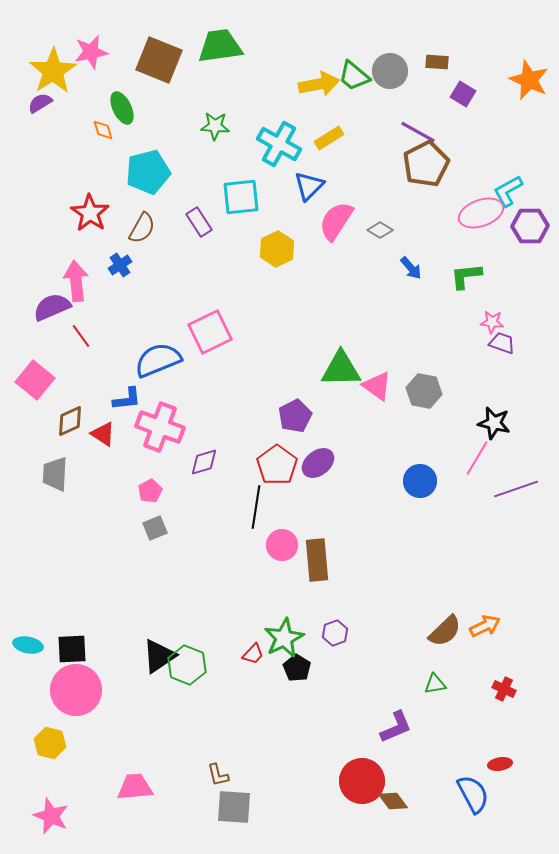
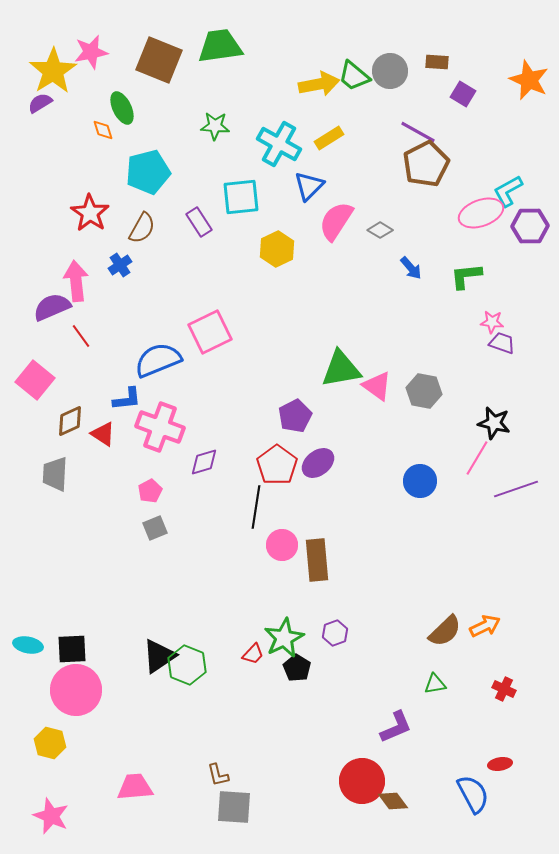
green triangle at (341, 369): rotated 9 degrees counterclockwise
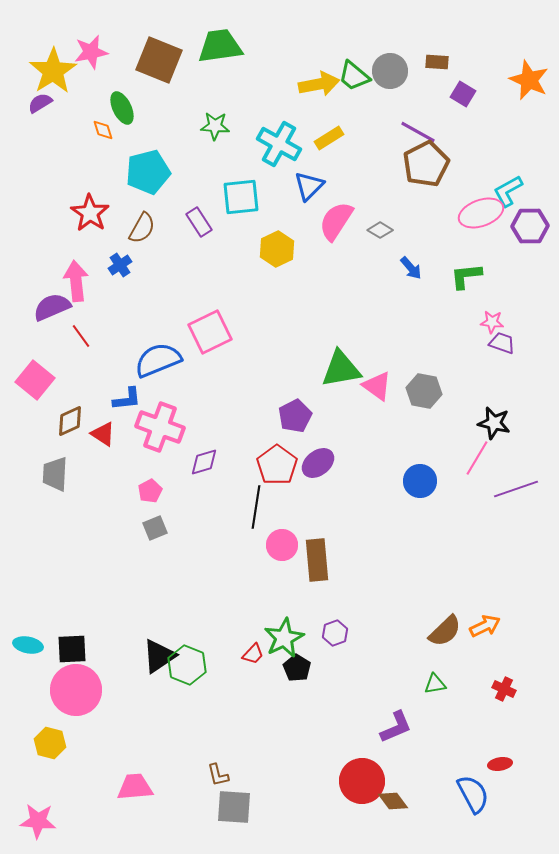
pink star at (51, 816): moved 13 px left, 5 px down; rotated 18 degrees counterclockwise
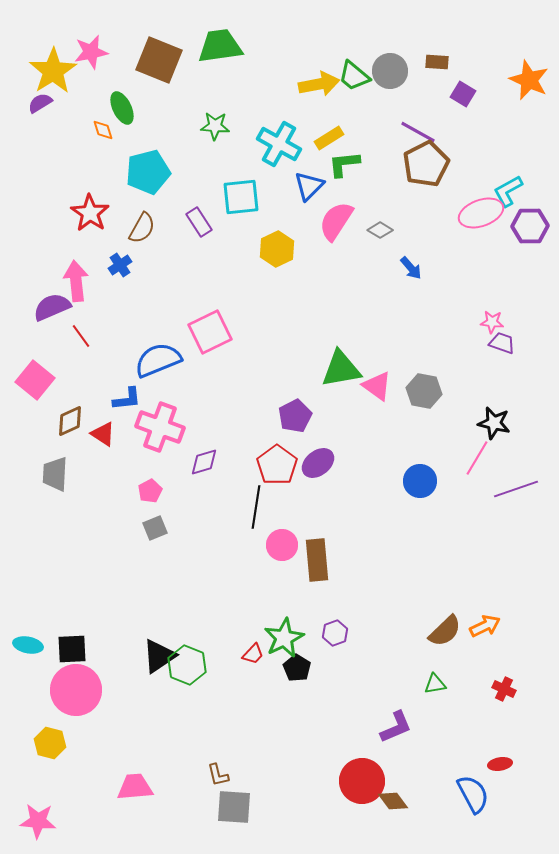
green L-shape at (466, 276): moved 122 px left, 112 px up
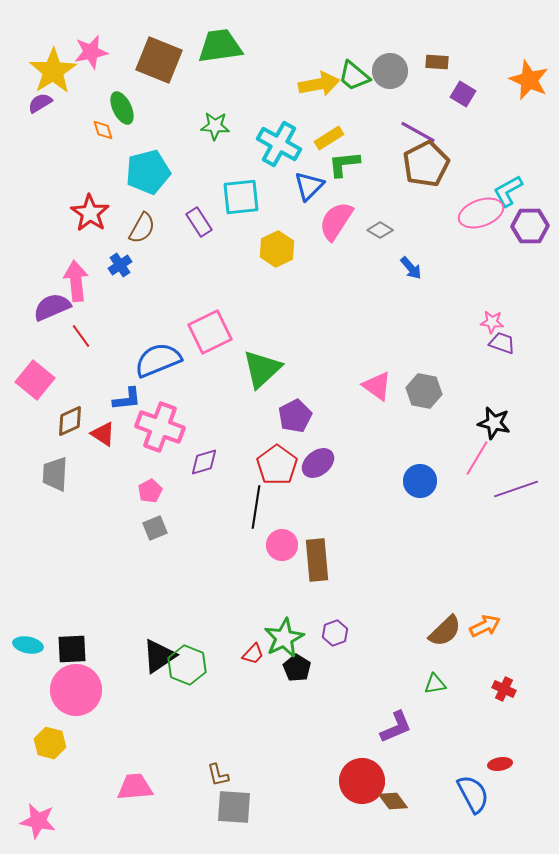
green triangle at (341, 369): moved 79 px left; rotated 33 degrees counterclockwise
pink star at (38, 821): rotated 6 degrees clockwise
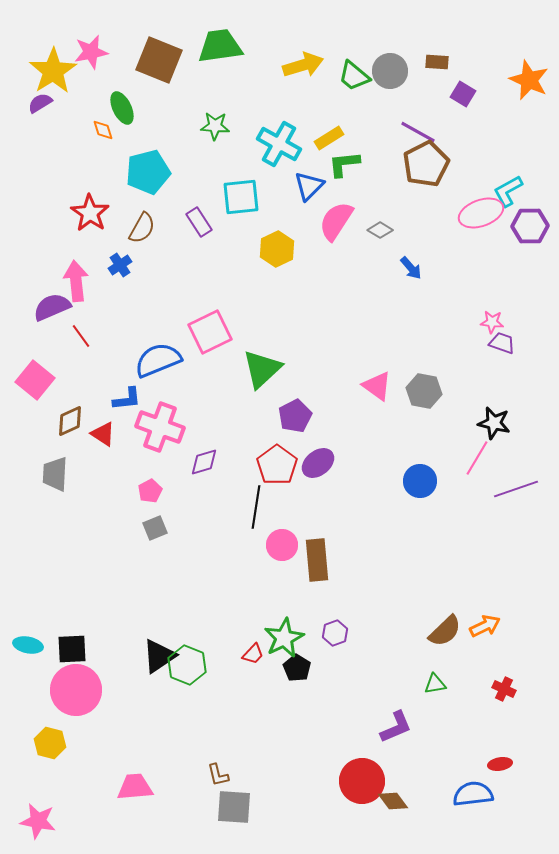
yellow arrow at (319, 84): moved 16 px left, 19 px up; rotated 6 degrees counterclockwise
blue semicircle at (473, 794): rotated 69 degrees counterclockwise
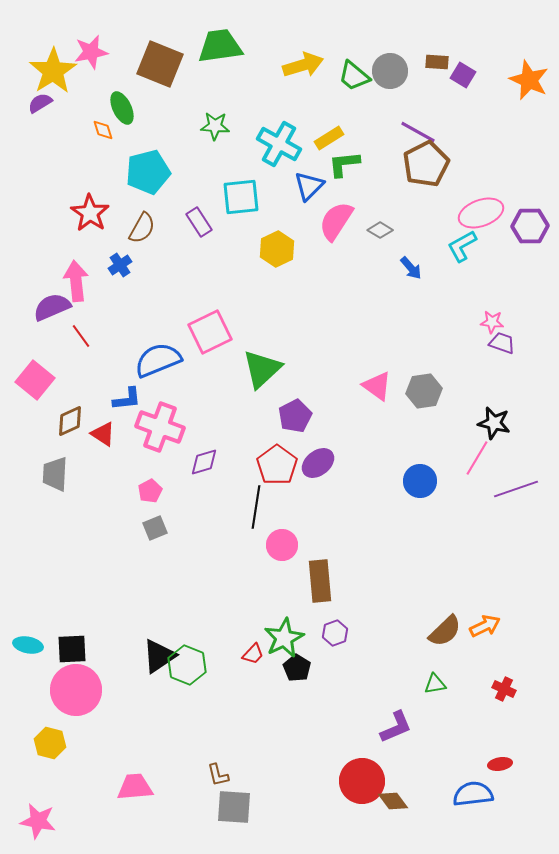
brown square at (159, 60): moved 1 px right, 4 px down
purple square at (463, 94): moved 19 px up
cyan L-shape at (508, 191): moved 46 px left, 55 px down
gray hexagon at (424, 391): rotated 20 degrees counterclockwise
brown rectangle at (317, 560): moved 3 px right, 21 px down
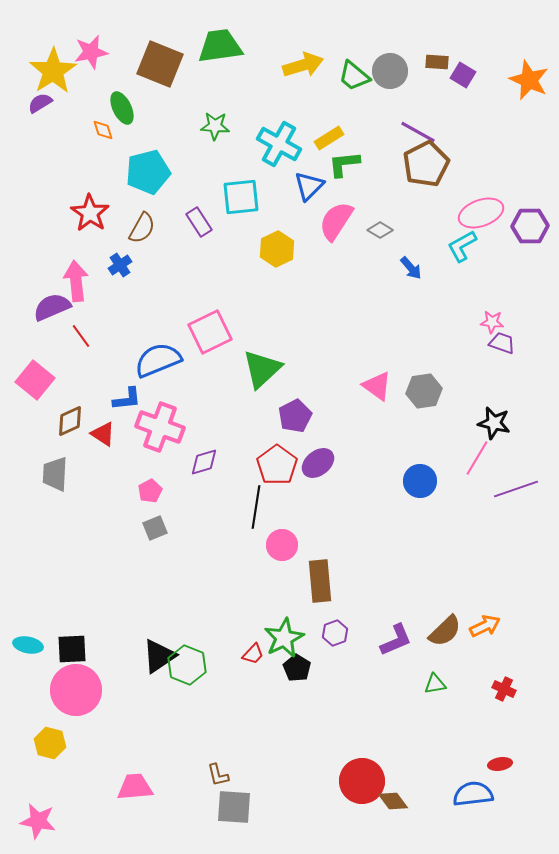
purple L-shape at (396, 727): moved 87 px up
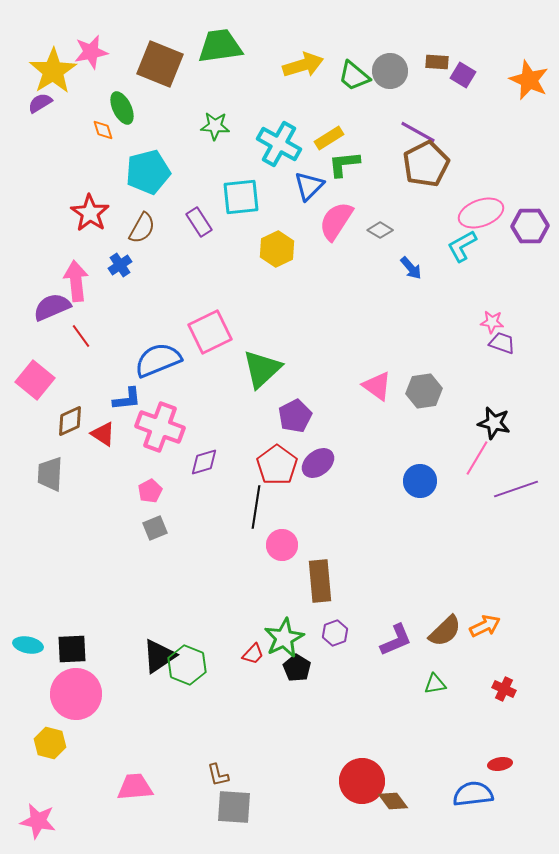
gray trapezoid at (55, 474): moved 5 px left
pink circle at (76, 690): moved 4 px down
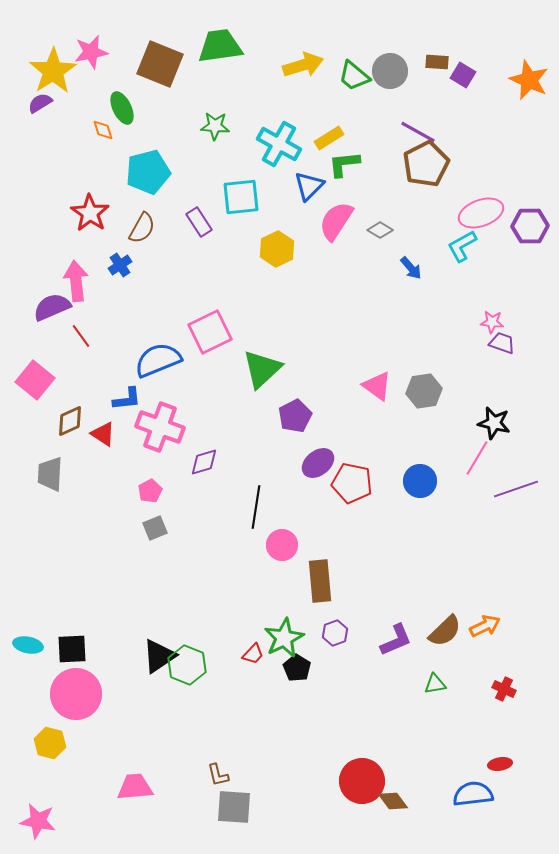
red pentagon at (277, 465): moved 75 px right, 18 px down; rotated 24 degrees counterclockwise
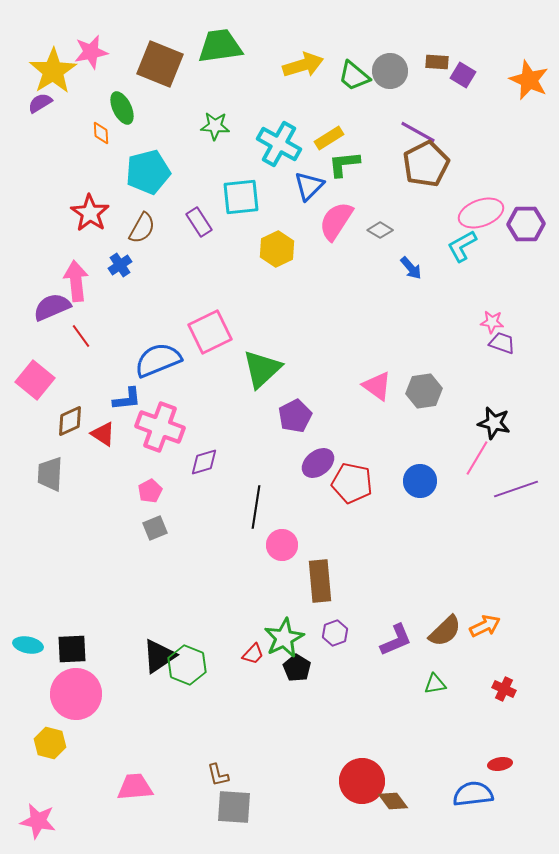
orange diamond at (103, 130): moved 2 px left, 3 px down; rotated 15 degrees clockwise
purple hexagon at (530, 226): moved 4 px left, 2 px up
